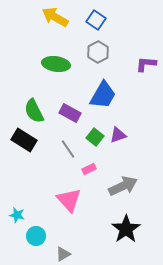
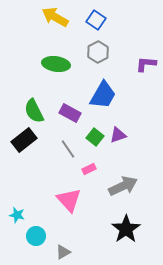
black rectangle: rotated 70 degrees counterclockwise
gray triangle: moved 2 px up
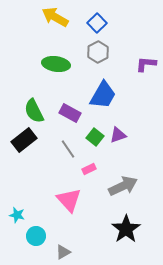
blue square: moved 1 px right, 3 px down; rotated 12 degrees clockwise
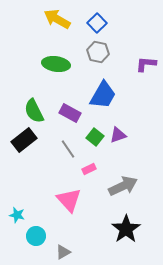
yellow arrow: moved 2 px right, 2 px down
gray hexagon: rotated 20 degrees counterclockwise
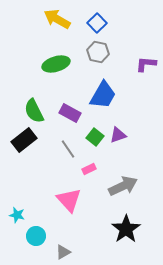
green ellipse: rotated 24 degrees counterclockwise
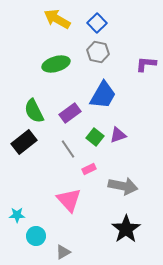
purple rectangle: rotated 65 degrees counterclockwise
black rectangle: moved 2 px down
gray arrow: rotated 36 degrees clockwise
cyan star: rotated 14 degrees counterclockwise
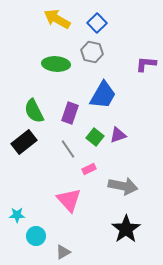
gray hexagon: moved 6 px left
green ellipse: rotated 20 degrees clockwise
purple rectangle: rotated 35 degrees counterclockwise
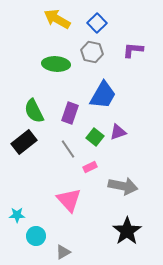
purple L-shape: moved 13 px left, 14 px up
purple triangle: moved 3 px up
pink rectangle: moved 1 px right, 2 px up
black star: moved 1 px right, 2 px down
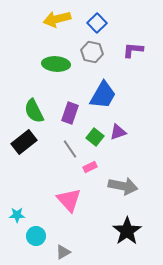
yellow arrow: rotated 44 degrees counterclockwise
gray line: moved 2 px right
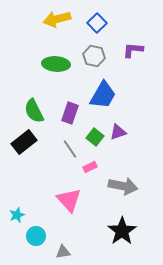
gray hexagon: moved 2 px right, 4 px down
cyan star: rotated 21 degrees counterclockwise
black star: moved 5 px left
gray triangle: rotated 21 degrees clockwise
